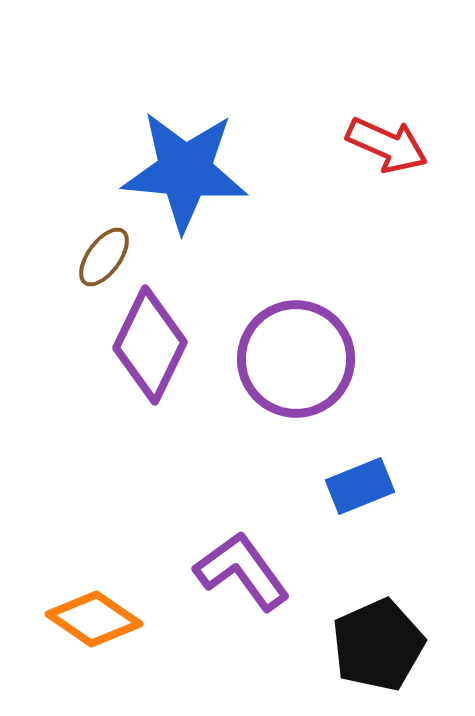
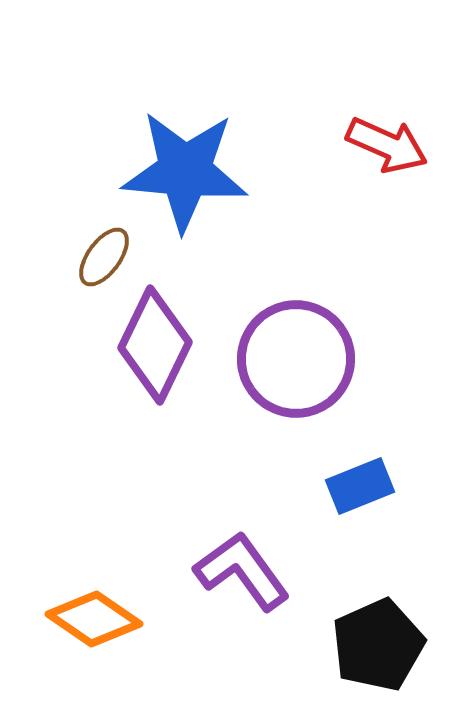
purple diamond: moved 5 px right
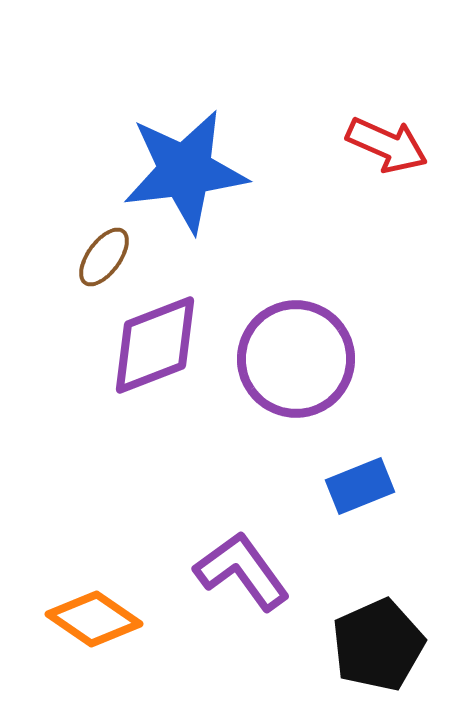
blue star: rotated 12 degrees counterclockwise
purple diamond: rotated 43 degrees clockwise
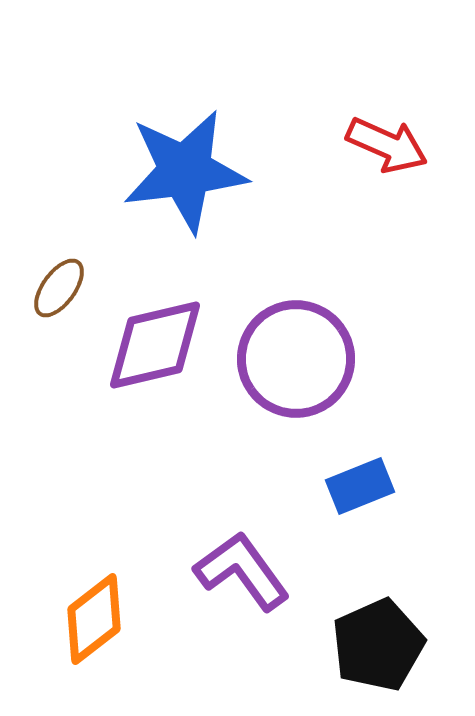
brown ellipse: moved 45 px left, 31 px down
purple diamond: rotated 8 degrees clockwise
orange diamond: rotated 72 degrees counterclockwise
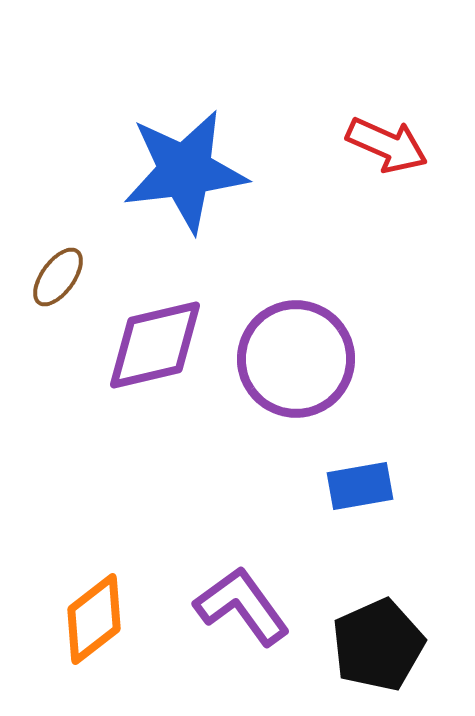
brown ellipse: moved 1 px left, 11 px up
blue rectangle: rotated 12 degrees clockwise
purple L-shape: moved 35 px down
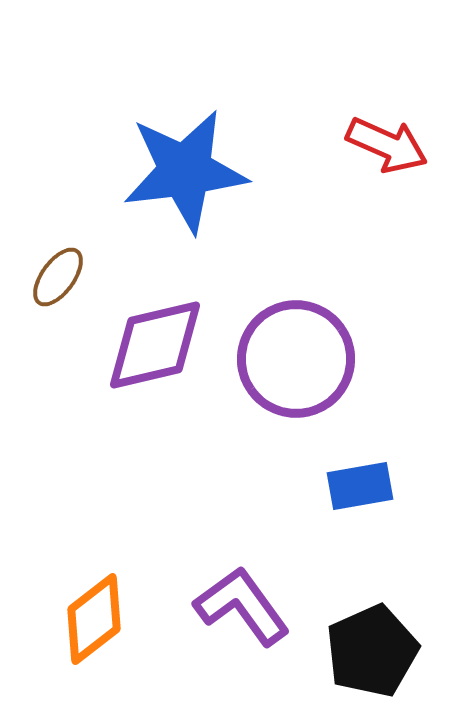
black pentagon: moved 6 px left, 6 px down
